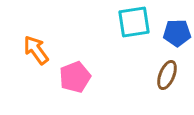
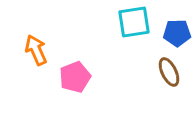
orange arrow: rotated 12 degrees clockwise
brown ellipse: moved 2 px right, 3 px up; rotated 48 degrees counterclockwise
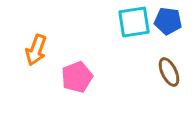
blue pentagon: moved 9 px left, 12 px up; rotated 8 degrees clockwise
orange arrow: rotated 136 degrees counterclockwise
pink pentagon: moved 2 px right
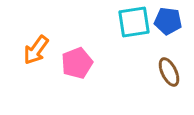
orange arrow: rotated 16 degrees clockwise
pink pentagon: moved 14 px up
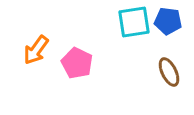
pink pentagon: rotated 24 degrees counterclockwise
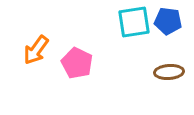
brown ellipse: rotated 68 degrees counterclockwise
